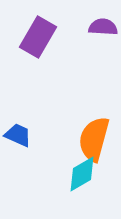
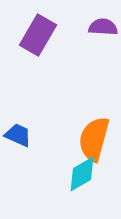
purple rectangle: moved 2 px up
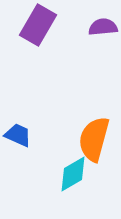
purple semicircle: rotated 8 degrees counterclockwise
purple rectangle: moved 10 px up
cyan diamond: moved 9 px left
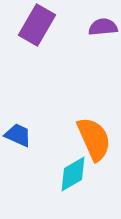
purple rectangle: moved 1 px left
orange semicircle: rotated 141 degrees clockwise
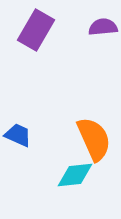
purple rectangle: moved 1 px left, 5 px down
cyan diamond: moved 2 px right, 1 px down; rotated 24 degrees clockwise
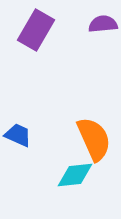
purple semicircle: moved 3 px up
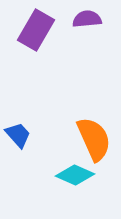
purple semicircle: moved 16 px left, 5 px up
blue trapezoid: rotated 24 degrees clockwise
cyan diamond: rotated 30 degrees clockwise
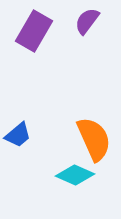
purple semicircle: moved 2 px down; rotated 48 degrees counterclockwise
purple rectangle: moved 2 px left, 1 px down
blue trapezoid: rotated 92 degrees clockwise
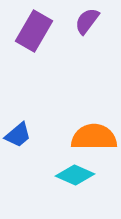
orange semicircle: moved 2 px up; rotated 66 degrees counterclockwise
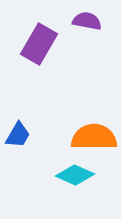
purple semicircle: rotated 64 degrees clockwise
purple rectangle: moved 5 px right, 13 px down
blue trapezoid: rotated 20 degrees counterclockwise
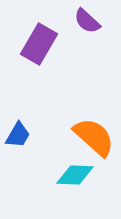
purple semicircle: rotated 148 degrees counterclockwise
orange semicircle: rotated 42 degrees clockwise
cyan diamond: rotated 21 degrees counterclockwise
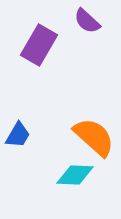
purple rectangle: moved 1 px down
